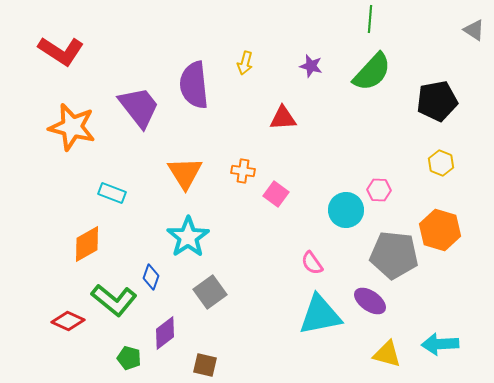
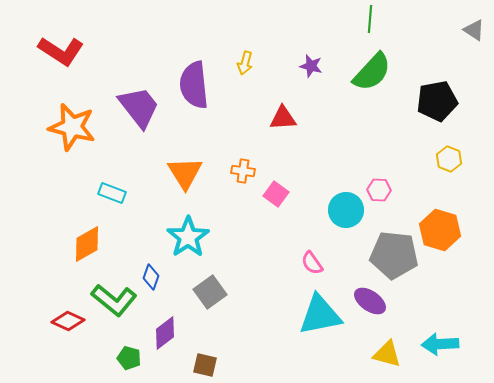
yellow hexagon: moved 8 px right, 4 px up
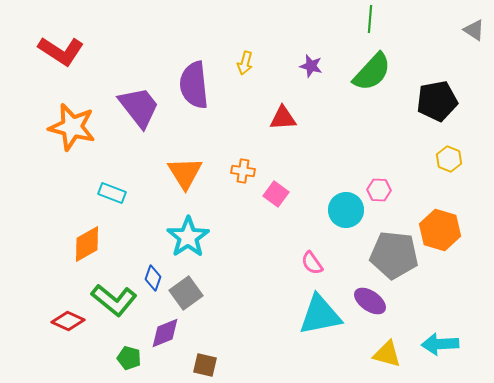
blue diamond: moved 2 px right, 1 px down
gray square: moved 24 px left, 1 px down
purple diamond: rotated 16 degrees clockwise
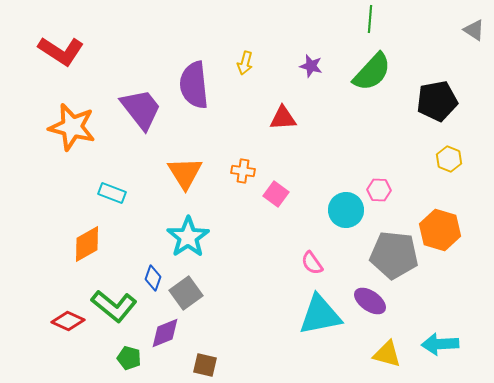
purple trapezoid: moved 2 px right, 2 px down
green L-shape: moved 6 px down
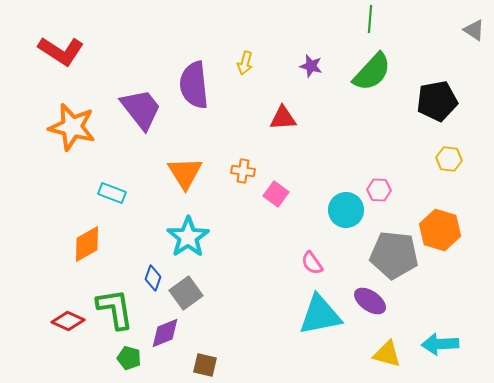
yellow hexagon: rotated 15 degrees counterclockwise
green L-shape: moved 1 px right, 3 px down; rotated 138 degrees counterclockwise
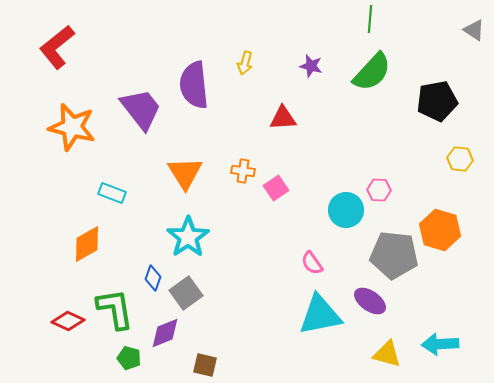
red L-shape: moved 4 px left, 4 px up; rotated 108 degrees clockwise
yellow hexagon: moved 11 px right
pink square: moved 6 px up; rotated 20 degrees clockwise
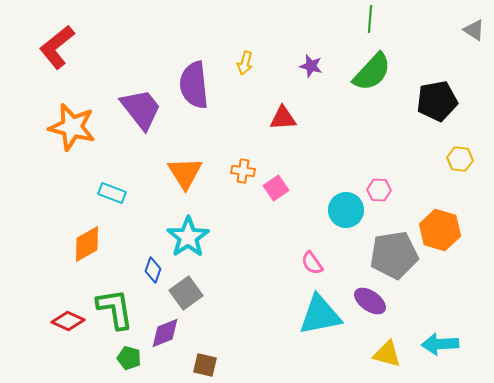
gray pentagon: rotated 15 degrees counterclockwise
blue diamond: moved 8 px up
